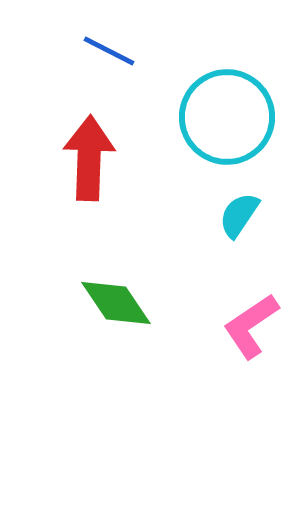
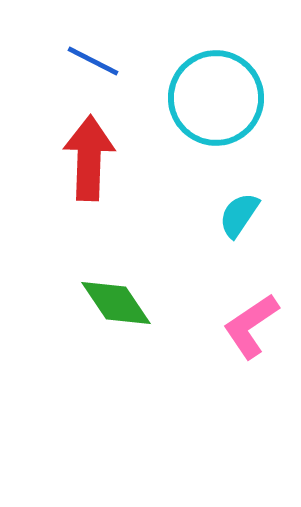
blue line: moved 16 px left, 10 px down
cyan circle: moved 11 px left, 19 px up
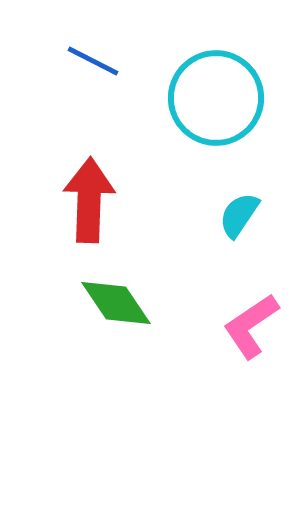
red arrow: moved 42 px down
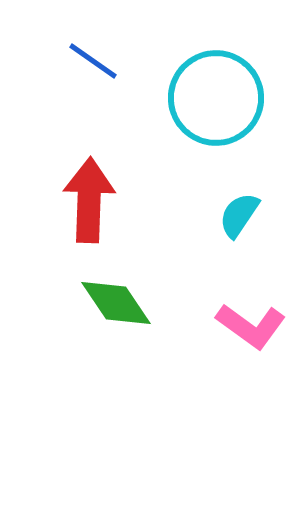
blue line: rotated 8 degrees clockwise
pink L-shape: rotated 110 degrees counterclockwise
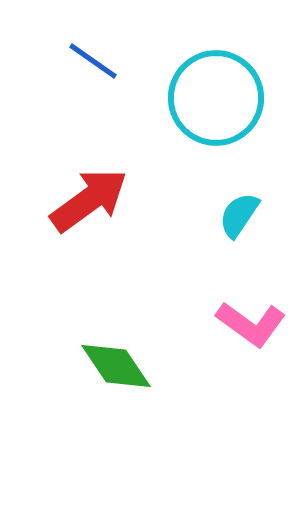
red arrow: rotated 52 degrees clockwise
green diamond: moved 63 px down
pink L-shape: moved 2 px up
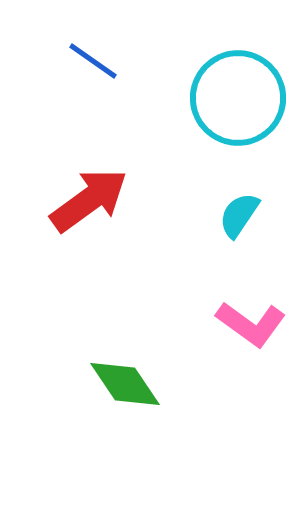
cyan circle: moved 22 px right
green diamond: moved 9 px right, 18 px down
